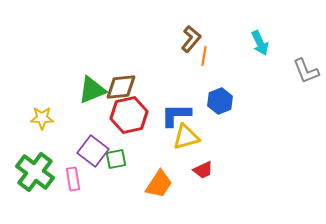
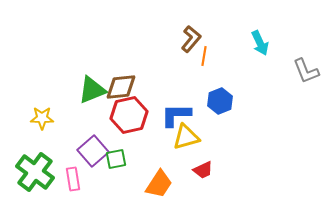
purple square: rotated 12 degrees clockwise
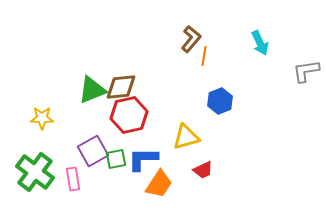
gray L-shape: rotated 104 degrees clockwise
blue L-shape: moved 33 px left, 44 px down
purple square: rotated 12 degrees clockwise
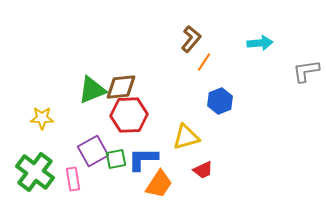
cyan arrow: rotated 70 degrees counterclockwise
orange line: moved 6 px down; rotated 24 degrees clockwise
red hexagon: rotated 9 degrees clockwise
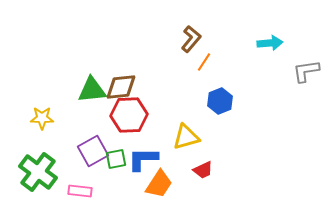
cyan arrow: moved 10 px right
green triangle: rotated 16 degrees clockwise
green cross: moved 3 px right
pink rectangle: moved 7 px right, 12 px down; rotated 75 degrees counterclockwise
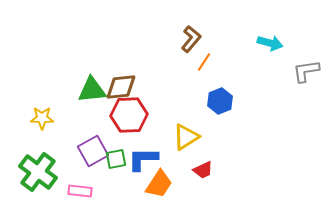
cyan arrow: rotated 20 degrees clockwise
yellow triangle: rotated 16 degrees counterclockwise
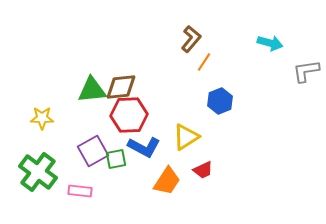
blue L-shape: moved 1 px right, 12 px up; rotated 152 degrees counterclockwise
orange trapezoid: moved 8 px right, 3 px up
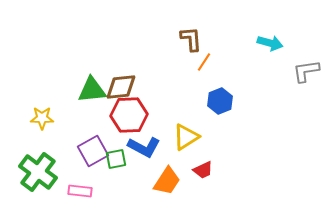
brown L-shape: rotated 44 degrees counterclockwise
